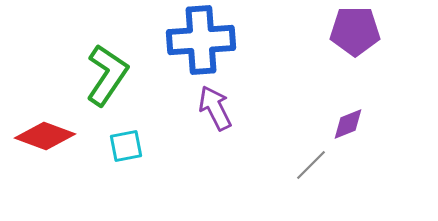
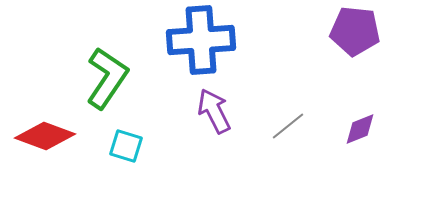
purple pentagon: rotated 6 degrees clockwise
green L-shape: moved 3 px down
purple arrow: moved 1 px left, 3 px down
purple diamond: moved 12 px right, 5 px down
cyan square: rotated 28 degrees clockwise
gray line: moved 23 px left, 39 px up; rotated 6 degrees clockwise
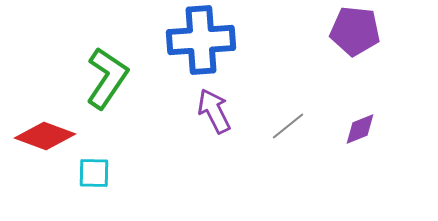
cyan square: moved 32 px left, 27 px down; rotated 16 degrees counterclockwise
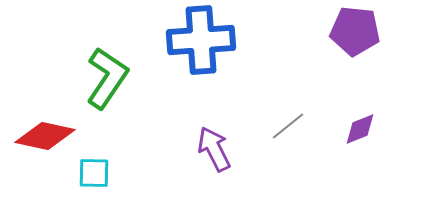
purple arrow: moved 38 px down
red diamond: rotated 8 degrees counterclockwise
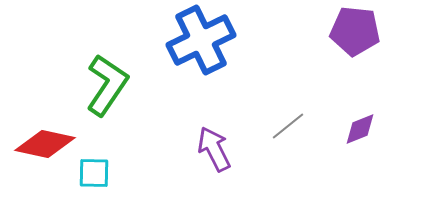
blue cross: rotated 22 degrees counterclockwise
green L-shape: moved 7 px down
red diamond: moved 8 px down
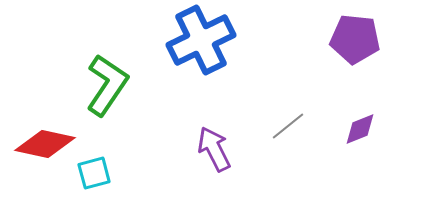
purple pentagon: moved 8 px down
cyan square: rotated 16 degrees counterclockwise
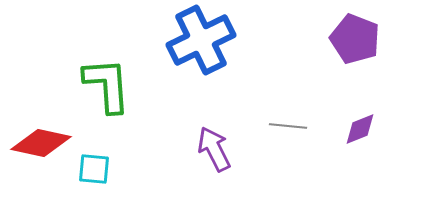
purple pentagon: rotated 15 degrees clockwise
green L-shape: rotated 38 degrees counterclockwise
gray line: rotated 45 degrees clockwise
red diamond: moved 4 px left, 1 px up
cyan square: moved 4 px up; rotated 20 degrees clockwise
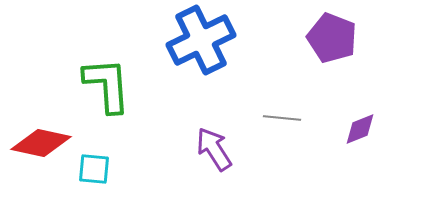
purple pentagon: moved 23 px left, 1 px up
gray line: moved 6 px left, 8 px up
purple arrow: rotated 6 degrees counterclockwise
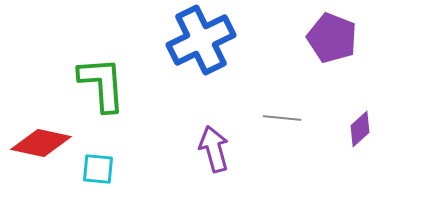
green L-shape: moved 5 px left, 1 px up
purple diamond: rotated 21 degrees counterclockwise
purple arrow: rotated 18 degrees clockwise
cyan square: moved 4 px right
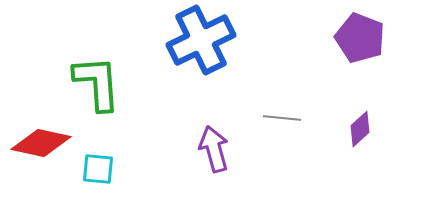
purple pentagon: moved 28 px right
green L-shape: moved 5 px left, 1 px up
